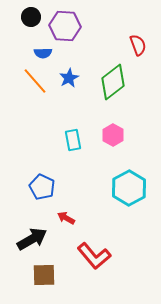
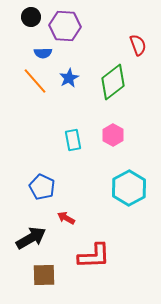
black arrow: moved 1 px left, 1 px up
red L-shape: rotated 52 degrees counterclockwise
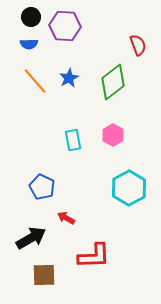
blue semicircle: moved 14 px left, 9 px up
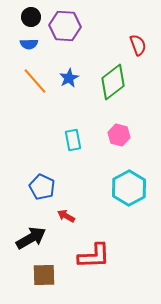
pink hexagon: moved 6 px right; rotated 15 degrees counterclockwise
red arrow: moved 2 px up
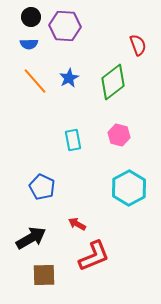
red arrow: moved 11 px right, 8 px down
red L-shape: rotated 20 degrees counterclockwise
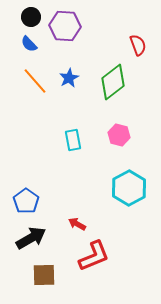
blue semicircle: rotated 48 degrees clockwise
blue pentagon: moved 16 px left, 14 px down; rotated 10 degrees clockwise
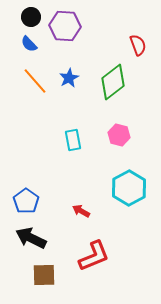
red arrow: moved 4 px right, 13 px up
black arrow: rotated 124 degrees counterclockwise
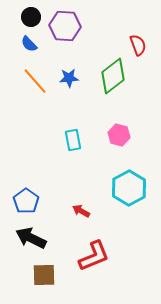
blue star: rotated 24 degrees clockwise
green diamond: moved 6 px up
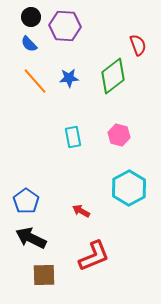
cyan rectangle: moved 3 px up
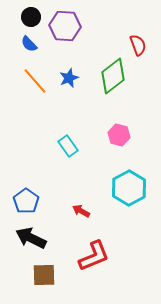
blue star: rotated 18 degrees counterclockwise
cyan rectangle: moved 5 px left, 9 px down; rotated 25 degrees counterclockwise
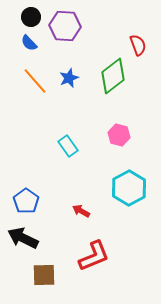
blue semicircle: moved 1 px up
black arrow: moved 8 px left
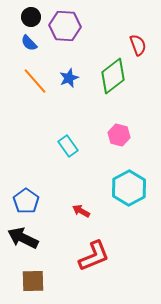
brown square: moved 11 px left, 6 px down
